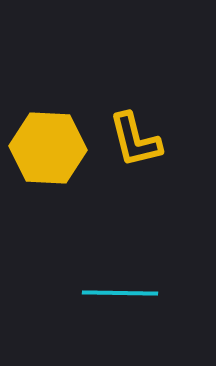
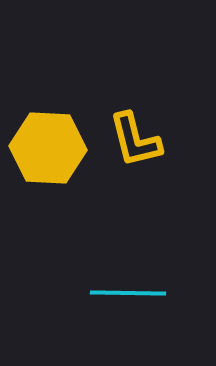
cyan line: moved 8 px right
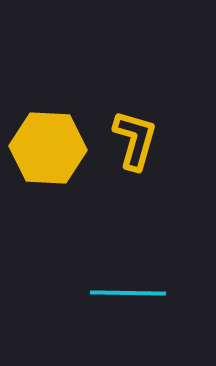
yellow L-shape: rotated 150 degrees counterclockwise
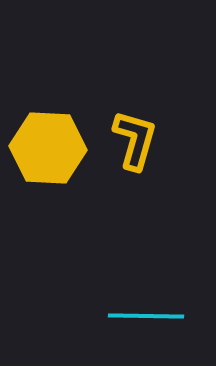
cyan line: moved 18 px right, 23 px down
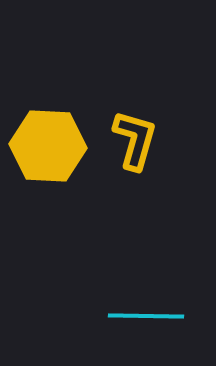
yellow hexagon: moved 2 px up
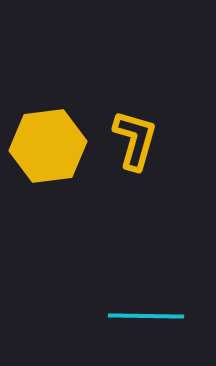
yellow hexagon: rotated 10 degrees counterclockwise
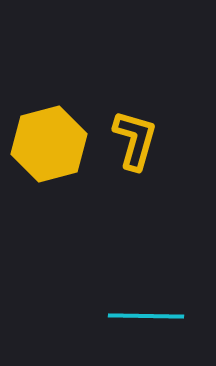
yellow hexagon: moved 1 px right, 2 px up; rotated 8 degrees counterclockwise
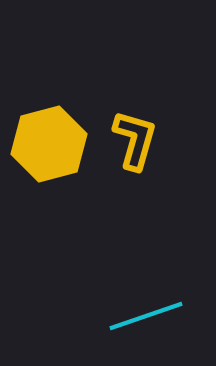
cyan line: rotated 20 degrees counterclockwise
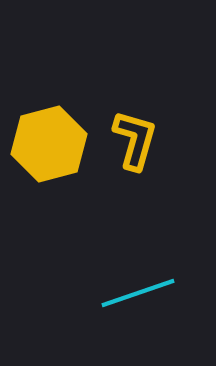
cyan line: moved 8 px left, 23 px up
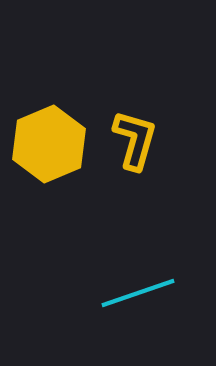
yellow hexagon: rotated 8 degrees counterclockwise
